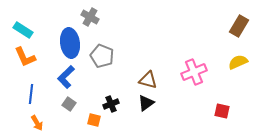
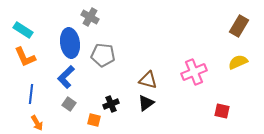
gray pentagon: moved 1 px right, 1 px up; rotated 15 degrees counterclockwise
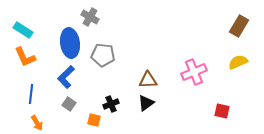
brown triangle: rotated 18 degrees counterclockwise
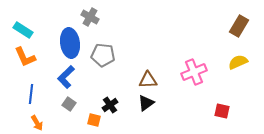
black cross: moved 1 px left, 1 px down; rotated 14 degrees counterclockwise
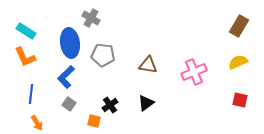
gray cross: moved 1 px right, 1 px down
cyan rectangle: moved 3 px right, 1 px down
brown triangle: moved 15 px up; rotated 12 degrees clockwise
red square: moved 18 px right, 11 px up
orange square: moved 1 px down
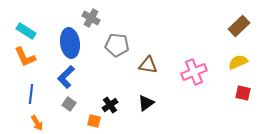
brown rectangle: rotated 15 degrees clockwise
gray pentagon: moved 14 px right, 10 px up
red square: moved 3 px right, 7 px up
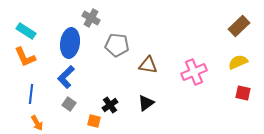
blue ellipse: rotated 16 degrees clockwise
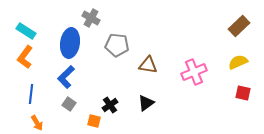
orange L-shape: rotated 60 degrees clockwise
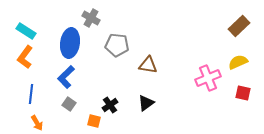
pink cross: moved 14 px right, 6 px down
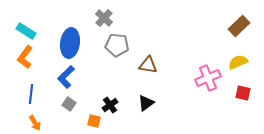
gray cross: moved 13 px right; rotated 12 degrees clockwise
orange arrow: moved 2 px left
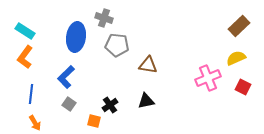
gray cross: rotated 24 degrees counterclockwise
cyan rectangle: moved 1 px left
blue ellipse: moved 6 px right, 6 px up
yellow semicircle: moved 2 px left, 4 px up
red square: moved 6 px up; rotated 14 degrees clockwise
black triangle: moved 2 px up; rotated 24 degrees clockwise
